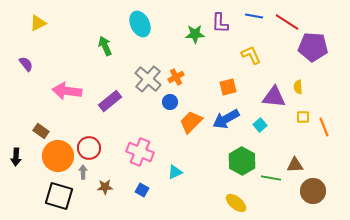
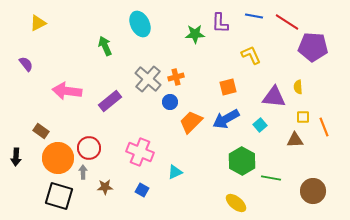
orange cross: rotated 14 degrees clockwise
orange circle: moved 2 px down
brown triangle: moved 25 px up
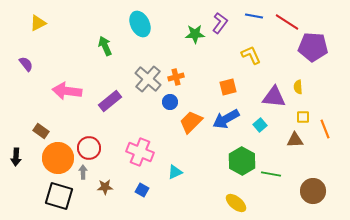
purple L-shape: rotated 145 degrees counterclockwise
orange line: moved 1 px right, 2 px down
green line: moved 4 px up
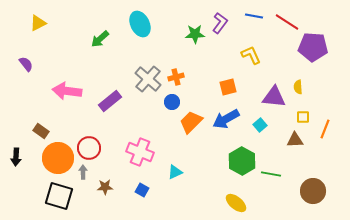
green arrow: moved 5 px left, 7 px up; rotated 108 degrees counterclockwise
blue circle: moved 2 px right
orange line: rotated 42 degrees clockwise
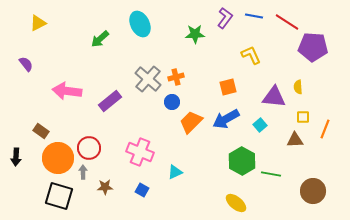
purple L-shape: moved 5 px right, 5 px up
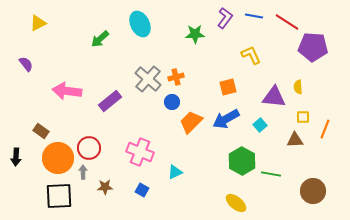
black square: rotated 20 degrees counterclockwise
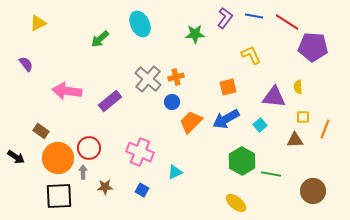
black arrow: rotated 60 degrees counterclockwise
